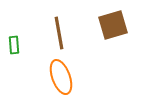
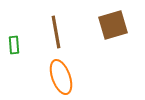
brown line: moved 3 px left, 1 px up
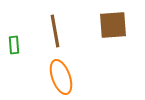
brown square: rotated 12 degrees clockwise
brown line: moved 1 px left, 1 px up
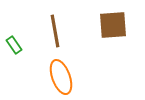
green rectangle: rotated 30 degrees counterclockwise
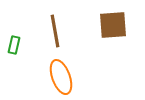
green rectangle: rotated 48 degrees clockwise
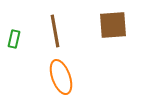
green rectangle: moved 6 px up
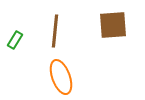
brown line: rotated 16 degrees clockwise
green rectangle: moved 1 px right, 1 px down; rotated 18 degrees clockwise
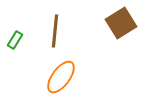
brown square: moved 8 px right, 2 px up; rotated 28 degrees counterclockwise
orange ellipse: rotated 56 degrees clockwise
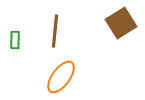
green rectangle: rotated 30 degrees counterclockwise
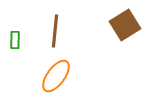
brown square: moved 4 px right, 2 px down
orange ellipse: moved 5 px left, 1 px up
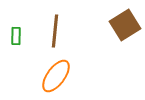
green rectangle: moved 1 px right, 4 px up
